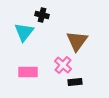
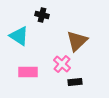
cyan triangle: moved 5 px left, 4 px down; rotated 35 degrees counterclockwise
brown triangle: rotated 10 degrees clockwise
pink cross: moved 1 px left, 1 px up
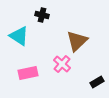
pink rectangle: moved 1 px down; rotated 12 degrees counterclockwise
black rectangle: moved 22 px right; rotated 24 degrees counterclockwise
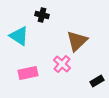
black rectangle: moved 1 px up
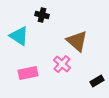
brown triangle: rotated 35 degrees counterclockwise
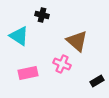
pink cross: rotated 18 degrees counterclockwise
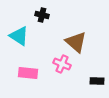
brown triangle: moved 1 px left, 1 px down
pink rectangle: rotated 18 degrees clockwise
black rectangle: rotated 32 degrees clockwise
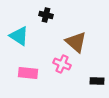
black cross: moved 4 px right
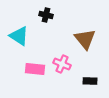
brown triangle: moved 9 px right, 3 px up; rotated 10 degrees clockwise
pink rectangle: moved 7 px right, 4 px up
black rectangle: moved 7 px left
